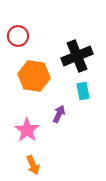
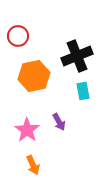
orange hexagon: rotated 20 degrees counterclockwise
purple arrow: moved 8 px down; rotated 126 degrees clockwise
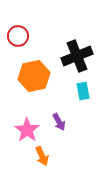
orange arrow: moved 9 px right, 9 px up
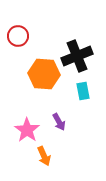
orange hexagon: moved 10 px right, 2 px up; rotated 16 degrees clockwise
orange arrow: moved 2 px right
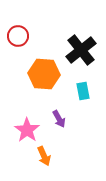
black cross: moved 4 px right, 6 px up; rotated 16 degrees counterclockwise
purple arrow: moved 3 px up
